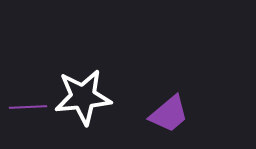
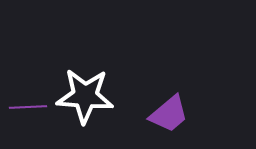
white star: moved 2 px right, 1 px up; rotated 10 degrees clockwise
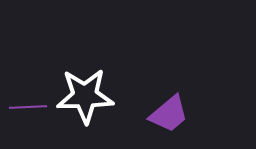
white star: rotated 6 degrees counterclockwise
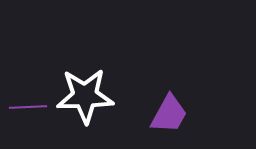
purple trapezoid: rotated 21 degrees counterclockwise
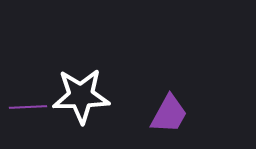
white star: moved 4 px left
